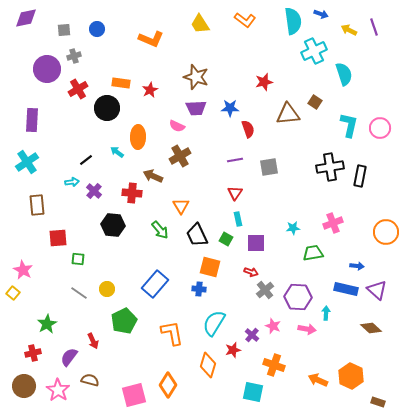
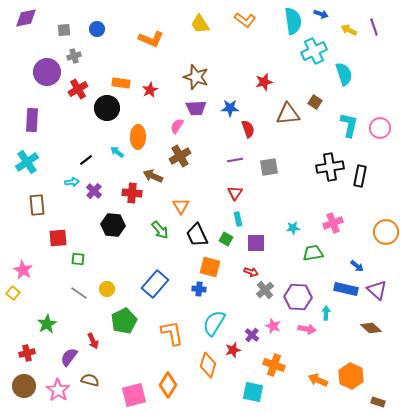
purple circle at (47, 69): moved 3 px down
pink semicircle at (177, 126): rotated 98 degrees clockwise
blue arrow at (357, 266): rotated 32 degrees clockwise
red cross at (33, 353): moved 6 px left
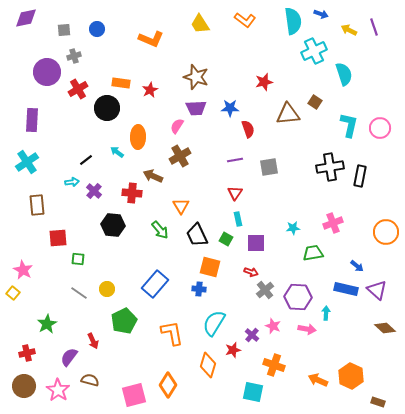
brown diamond at (371, 328): moved 14 px right
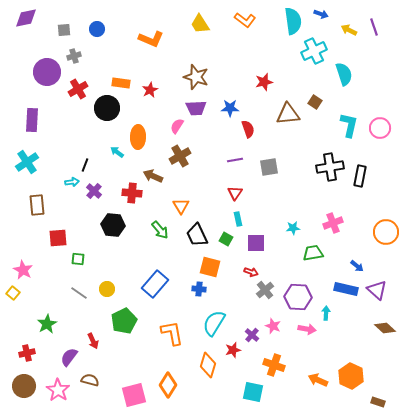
black line at (86, 160): moved 1 px left, 5 px down; rotated 32 degrees counterclockwise
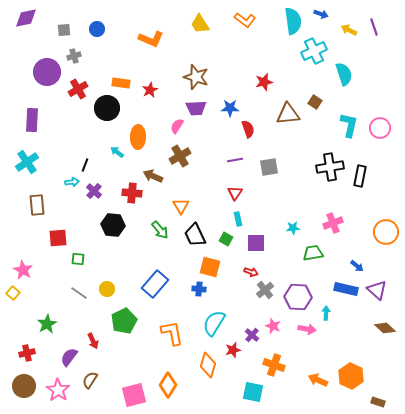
black trapezoid at (197, 235): moved 2 px left
brown semicircle at (90, 380): rotated 72 degrees counterclockwise
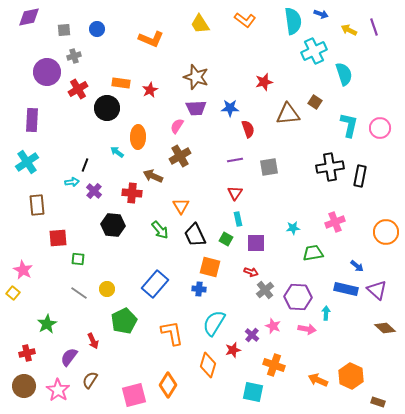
purple diamond at (26, 18): moved 3 px right, 1 px up
pink cross at (333, 223): moved 2 px right, 1 px up
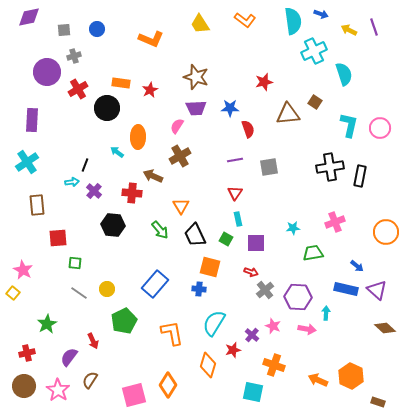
green square at (78, 259): moved 3 px left, 4 px down
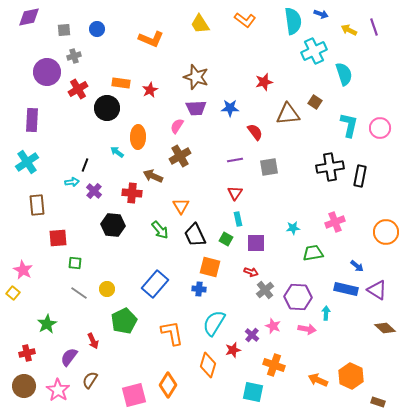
red semicircle at (248, 129): moved 7 px right, 3 px down; rotated 18 degrees counterclockwise
purple triangle at (377, 290): rotated 10 degrees counterclockwise
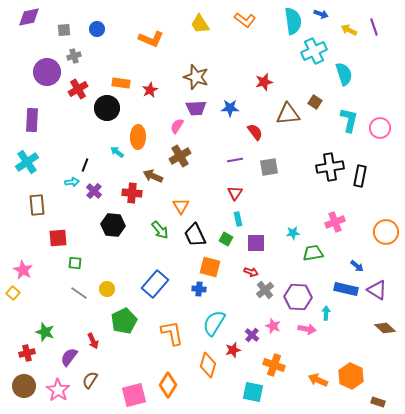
cyan L-shape at (349, 125): moved 5 px up
cyan star at (293, 228): moved 5 px down
green star at (47, 324): moved 2 px left, 8 px down; rotated 24 degrees counterclockwise
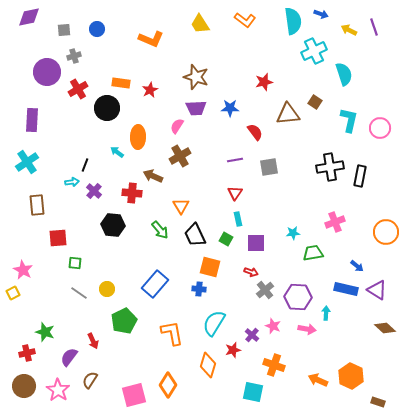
yellow square at (13, 293): rotated 24 degrees clockwise
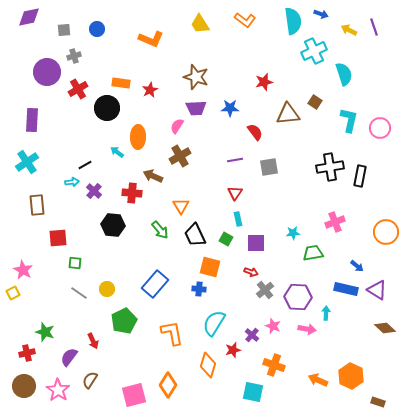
black line at (85, 165): rotated 40 degrees clockwise
